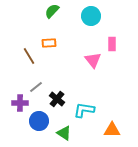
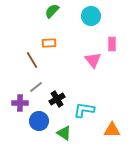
brown line: moved 3 px right, 4 px down
black cross: rotated 21 degrees clockwise
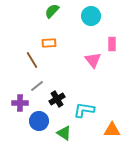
gray line: moved 1 px right, 1 px up
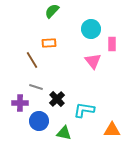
cyan circle: moved 13 px down
pink triangle: moved 1 px down
gray line: moved 1 px left, 1 px down; rotated 56 degrees clockwise
black cross: rotated 14 degrees counterclockwise
green triangle: rotated 21 degrees counterclockwise
